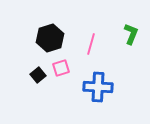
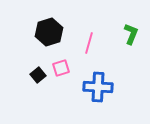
black hexagon: moved 1 px left, 6 px up
pink line: moved 2 px left, 1 px up
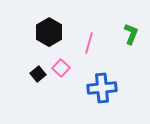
black hexagon: rotated 12 degrees counterclockwise
pink square: rotated 30 degrees counterclockwise
black square: moved 1 px up
blue cross: moved 4 px right, 1 px down; rotated 8 degrees counterclockwise
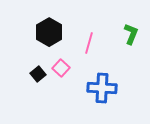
blue cross: rotated 8 degrees clockwise
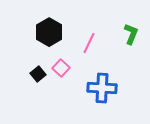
pink line: rotated 10 degrees clockwise
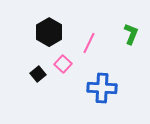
pink square: moved 2 px right, 4 px up
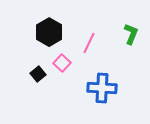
pink square: moved 1 px left, 1 px up
